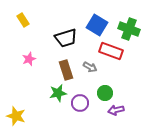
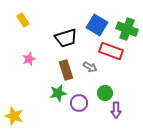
green cross: moved 2 px left
purple circle: moved 1 px left
purple arrow: rotated 77 degrees counterclockwise
yellow star: moved 2 px left
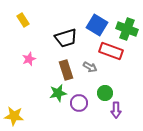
yellow star: rotated 12 degrees counterclockwise
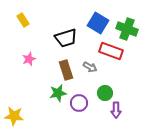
blue square: moved 1 px right, 2 px up
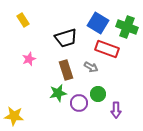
green cross: moved 2 px up
red rectangle: moved 4 px left, 2 px up
gray arrow: moved 1 px right
green circle: moved 7 px left, 1 px down
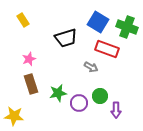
blue square: moved 1 px up
brown rectangle: moved 35 px left, 14 px down
green circle: moved 2 px right, 2 px down
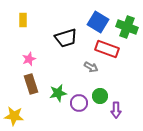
yellow rectangle: rotated 32 degrees clockwise
